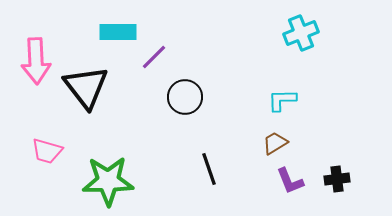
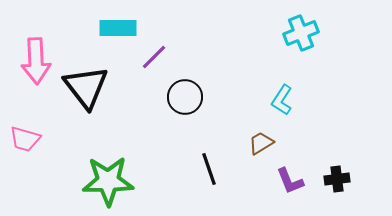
cyan rectangle: moved 4 px up
cyan L-shape: rotated 56 degrees counterclockwise
brown trapezoid: moved 14 px left
pink trapezoid: moved 22 px left, 12 px up
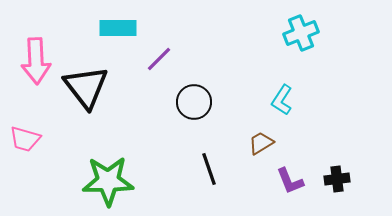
purple line: moved 5 px right, 2 px down
black circle: moved 9 px right, 5 px down
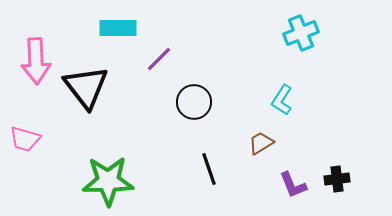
purple L-shape: moved 3 px right, 4 px down
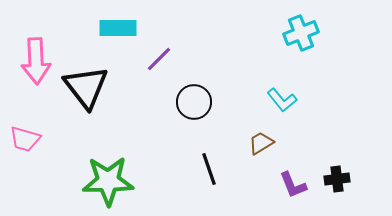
cyan L-shape: rotated 72 degrees counterclockwise
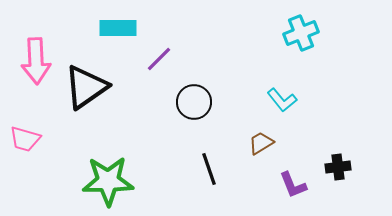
black triangle: rotated 33 degrees clockwise
black cross: moved 1 px right, 12 px up
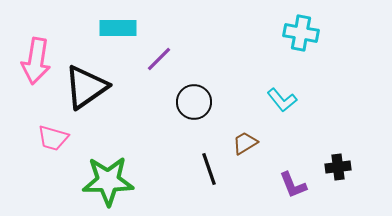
cyan cross: rotated 32 degrees clockwise
pink arrow: rotated 12 degrees clockwise
pink trapezoid: moved 28 px right, 1 px up
brown trapezoid: moved 16 px left
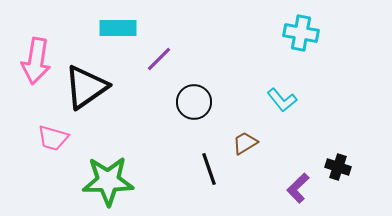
black cross: rotated 25 degrees clockwise
purple L-shape: moved 5 px right, 3 px down; rotated 68 degrees clockwise
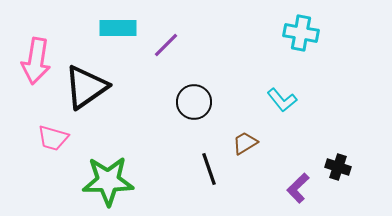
purple line: moved 7 px right, 14 px up
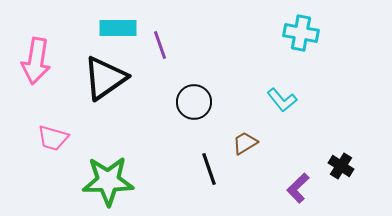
purple line: moved 6 px left; rotated 64 degrees counterclockwise
black triangle: moved 19 px right, 9 px up
black cross: moved 3 px right, 1 px up; rotated 15 degrees clockwise
